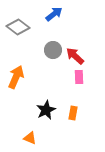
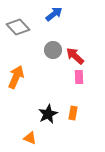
gray diamond: rotated 10 degrees clockwise
black star: moved 2 px right, 4 px down
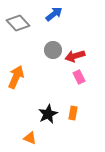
gray diamond: moved 4 px up
red arrow: rotated 60 degrees counterclockwise
pink rectangle: rotated 24 degrees counterclockwise
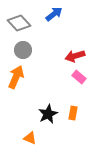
gray diamond: moved 1 px right
gray circle: moved 30 px left
pink rectangle: rotated 24 degrees counterclockwise
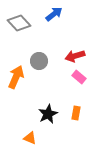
gray circle: moved 16 px right, 11 px down
orange rectangle: moved 3 px right
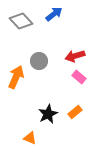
gray diamond: moved 2 px right, 2 px up
orange rectangle: moved 1 px left, 1 px up; rotated 40 degrees clockwise
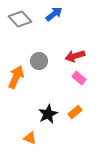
gray diamond: moved 1 px left, 2 px up
pink rectangle: moved 1 px down
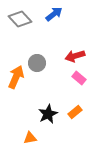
gray circle: moved 2 px left, 2 px down
orange triangle: rotated 32 degrees counterclockwise
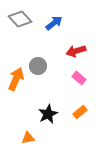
blue arrow: moved 9 px down
red arrow: moved 1 px right, 5 px up
gray circle: moved 1 px right, 3 px down
orange arrow: moved 2 px down
orange rectangle: moved 5 px right
orange triangle: moved 2 px left
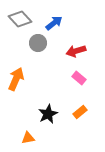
gray circle: moved 23 px up
